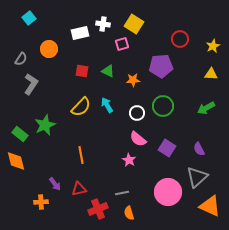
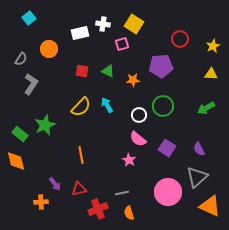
white circle: moved 2 px right, 2 px down
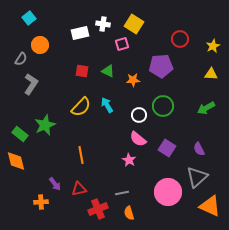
orange circle: moved 9 px left, 4 px up
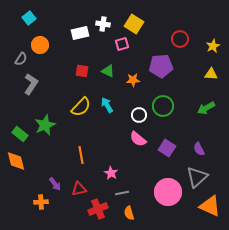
pink star: moved 18 px left, 13 px down
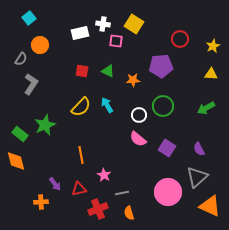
pink square: moved 6 px left, 3 px up; rotated 24 degrees clockwise
pink star: moved 7 px left, 2 px down
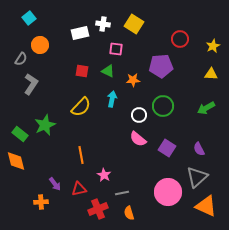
pink square: moved 8 px down
cyan arrow: moved 5 px right, 6 px up; rotated 42 degrees clockwise
orange triangle: moved 4 px left
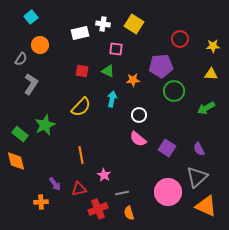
cyan square: moved 2 px right, 1 px up
yellow star: rotated 24 degrees clockwise
green circle: moved 11 px right, 15 px up
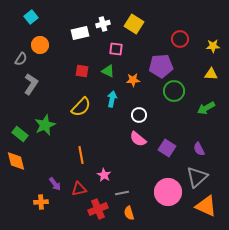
white cross: rotated 24 degrees counterclockwise
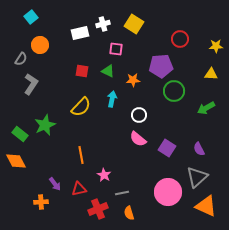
yellow star: moved 3 px right
orange diamond: rotated 15 degrees counterclockwise
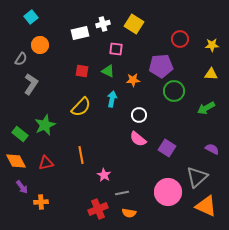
yellow star: moved 4 px left, 1 px up
purple semicircle: moved 13 px right; rotated 144 degrees clockwise
purple arrow: moved 33 px left, 3 px down
red triangle: moved 33 px left, 26 px up
orange semicircle: rotated 64 degrees counterclockwise
